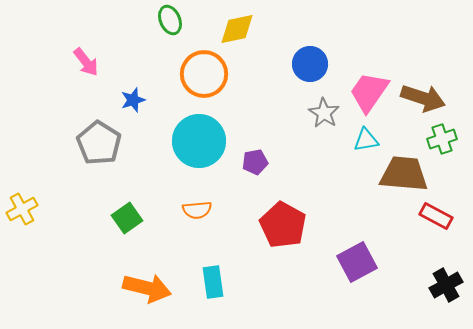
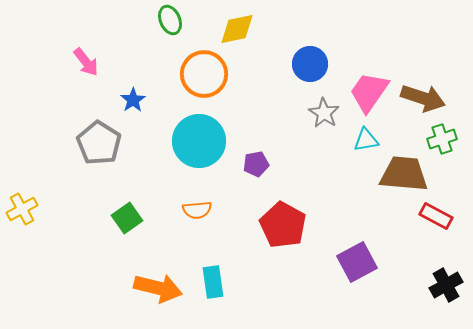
blue star: rotated 15 degrees counterclockwise
purple pentagon: moved 1 px right, 2 px down
orange arrow: moved 11 px right
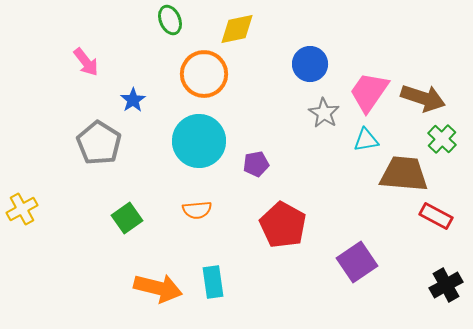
green cross: rotated 28 degrees counterclockwise
purple square: rotated 6 degrees counterclockwise
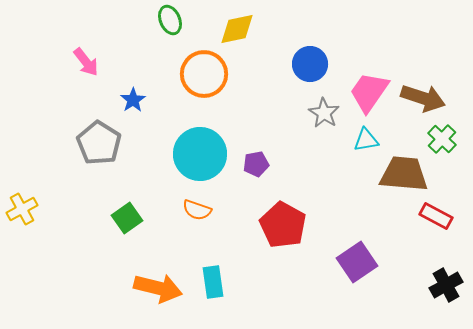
cyan circle: moved 1 px right, 13 px down
orange semicircle: rotated 24 degrees clockwise
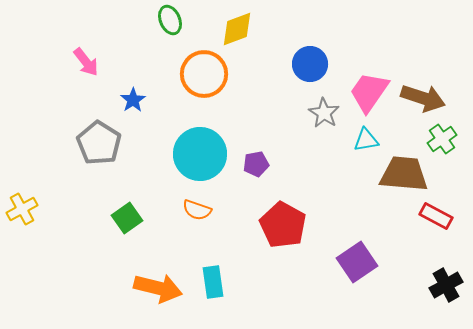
yellow diamond: rotated 9 degrees counterclockwise
green cross: rotated 12 degrees clockwise
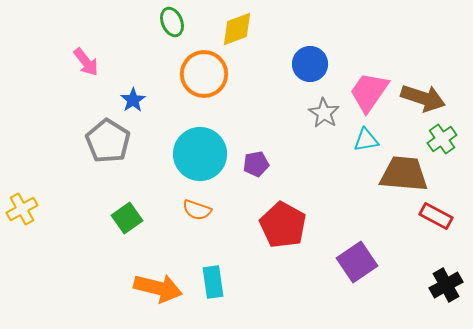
green ellipse: moved 2 px right, 2 px down
gray pentagon: moved 9 px right, 2 px up
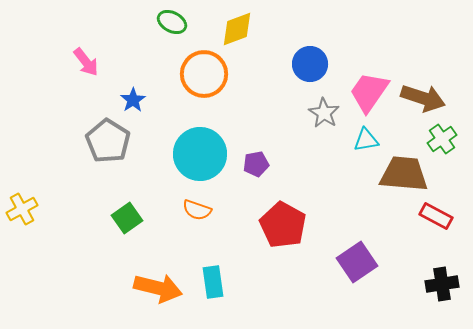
green ellipse: rotated 40 degrees counterclockwise
black cross: moved 4 px left, 1 px up; rotated 20 degrees clockwise
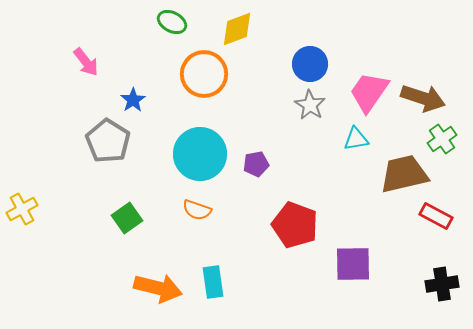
gray star: moved 14 px left, 8 px up
cyan triangle: moved 10 px left, 1 px up
brown trapezoid: rotated 18 degrees counterclockwise
red pentagon: moved 12 px right; rotated 9 degrees counterclockwise
purple square: moved 4 px left, 2 px down; rotated 33 degrees clockwise
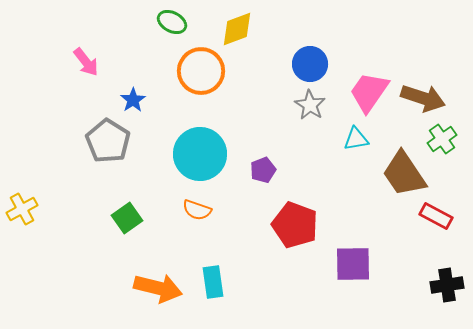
orange circle: moved 3 px left, 3 px up
purple pentagon: moved 7 px right, 6 px down; rotated 10 degrees counterclockwise
brown trapezoid: rotated 111 degrees counterclockwise
black cross: moved 5 px right, 1 px down
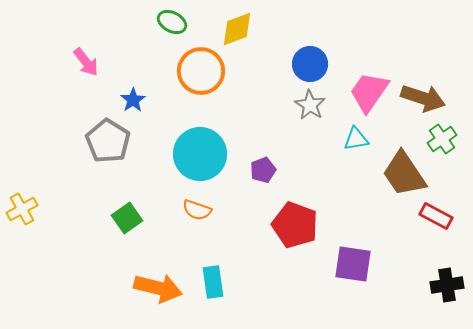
purple square: rotated 9 degrees clockwise
